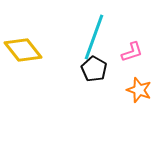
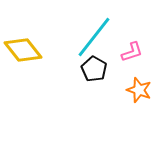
cyan line: rotated 18 degrees clockwise
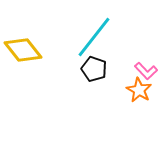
pink L-shape: moved 14 px right, 19 px down; rotated 65 degrees clockwise
black pentagon: rotated 10 degrees counterclockwise
orange star: rotated 10 degrees clockwise
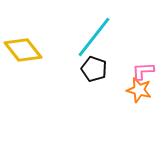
pink L-shape: moved 3 px left; rotated 130 degrees clockwise
orange star: rotated 15 degrees counterclockwise
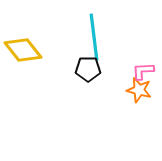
cyan line: rotated 45 degrees counterclockwise
black pentagon: moved 6 px left; rotated 20 degrees counterclockwise
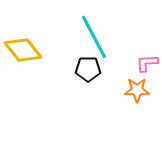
cyan line: rotated 21 degrees counterclockwise
pink L-shape: moved 4 px right, 8 px up
orange star: moved 2 px left; rotated 15 degrees counterclockwise
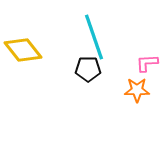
cyan line: rotated 9 degrees clockwise
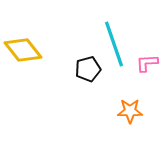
cyan line: moved 20 px right, 7 px down
black pentagon: rotated 15 degrees counterclockwise
orange star: moved 7 px left, 21 px down
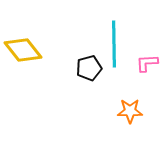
cyan line: rotated 18 degrees clockwise
black pentagon: moved 1 px right, 1 px up
